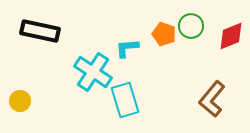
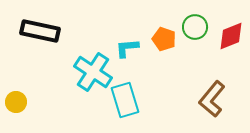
green circle: moved 4 px right, 1 px down
orange pentagon: moved 5 px down
yellow circle: moved 4 px left, 1 px down
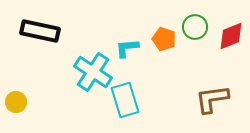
brown L-shape: rotated 42 degrees clockwise
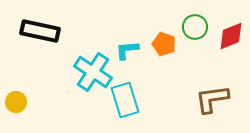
orange pentagon: moved 5 px down
cyan L-shape: moved 2 px down
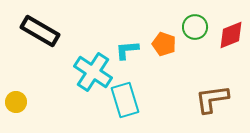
black rectangle: rotated 18 degrees clockwise
red diamond: moved 1 px up
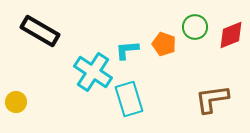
cyan rectangle: moved 4 px right, 1 px up
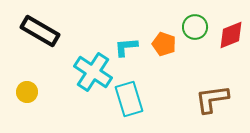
cyan L-shape: moved 1 px left, 3 px up
yellow circle: moved 11 px right, 10 px up
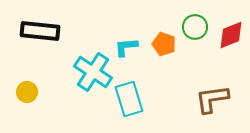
black rectangle: rotated 24 degrees counterclockwise
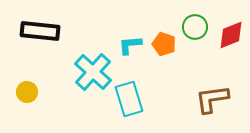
cyan L-shape: moved 4 px right, 2 px up
cyan cross: rotated 9 degrees clockwise
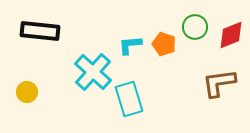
brown L-shape: moved 7 px right, 16 px up
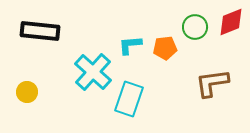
red diamond: moved 13 px up
orange pentagon: moved 1 px right, 4 px down; rotated 25 degrees counterclockwise
brown L-shape: moved 7 px left
cyan rectangle: rotated 36 degrees clockwise
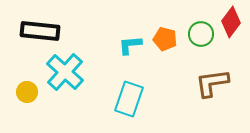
red diamond: rotated 32 degrees counterclockwise
green circle: moved 6 px right, 7 px down
orange pentagon: moved 9 px up; rotated 20 degrees clockwise
cyan cross: moved 28 px left
